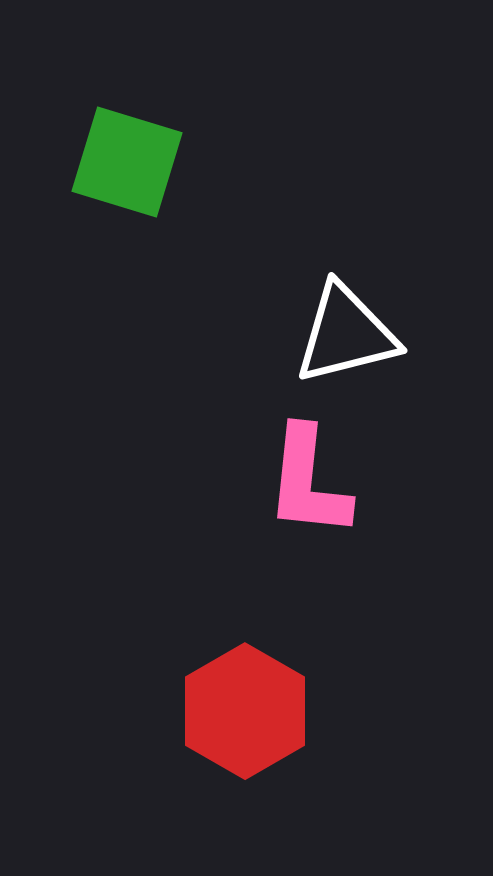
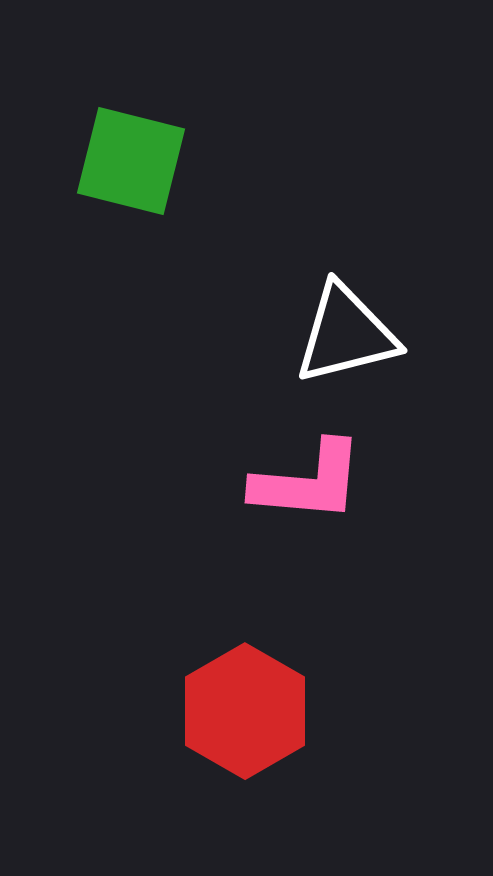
green square: moved 4 px right, 1 px up; rotated 3 degrees counterclockwise
pink L-shape: rotated 91 degrees counterclockwise
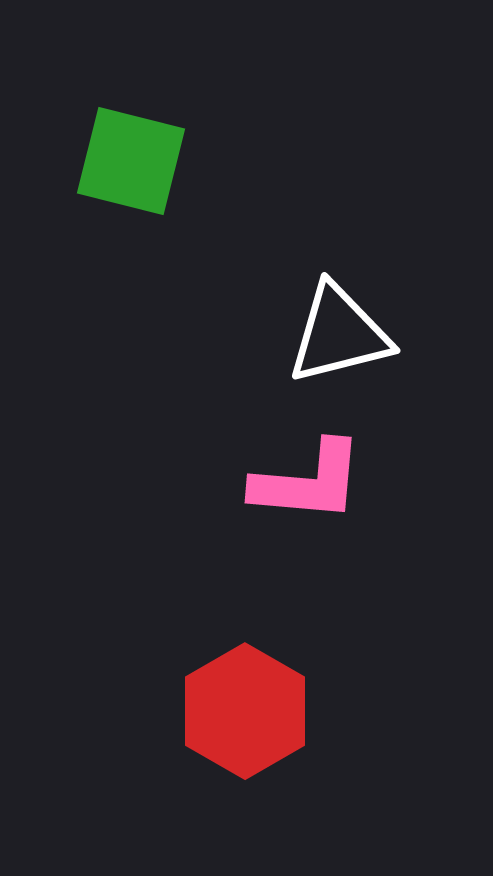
white triangle: moved 7 px left
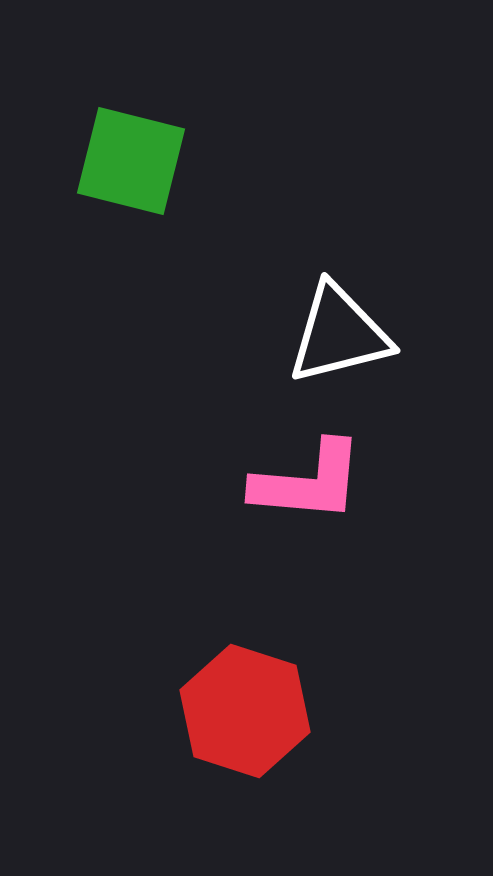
red hexagon: rotated 12 degrees counterclockwise
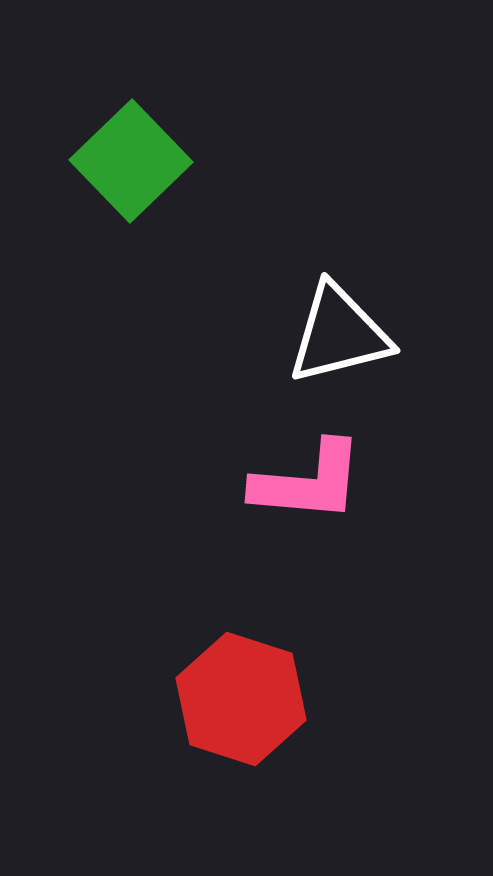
green square: rotated 32 degrees clockwise
red hexagon: moved 4 px left, 12 px up
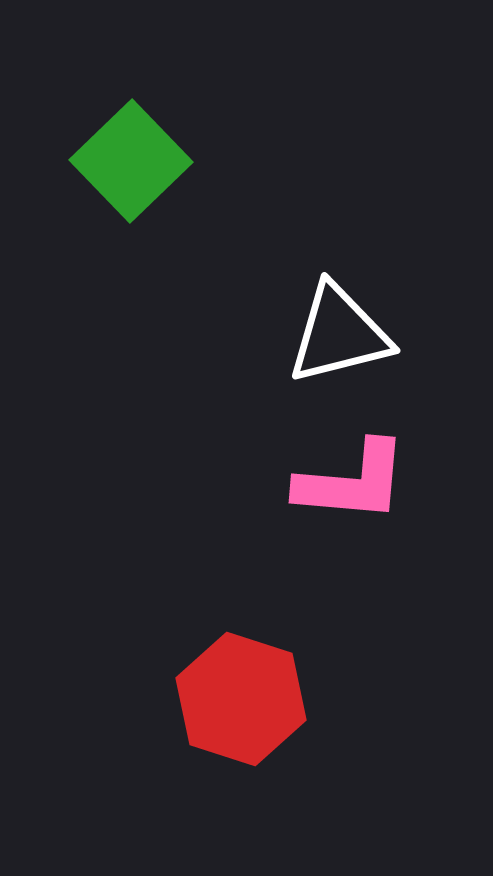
pink L-shape: moved 44 px right
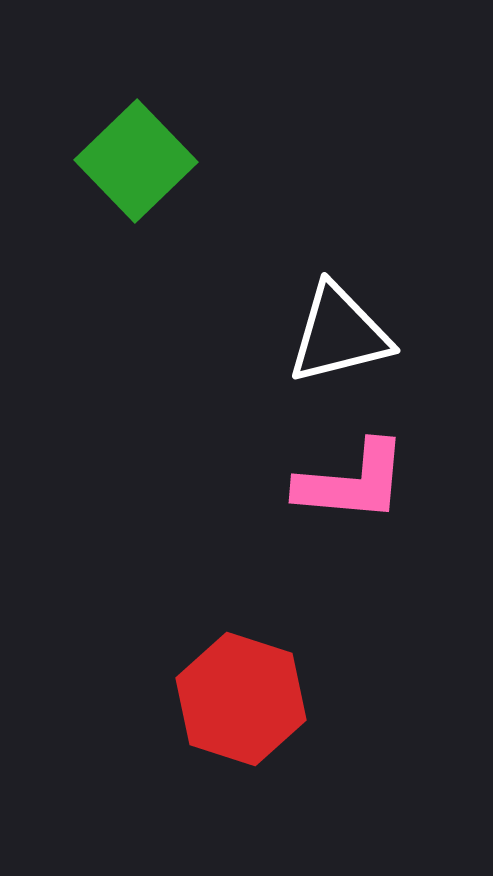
green square: moved 5 px right
